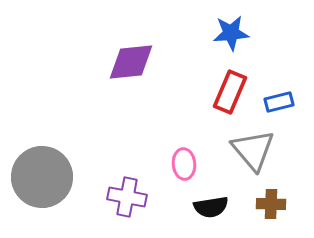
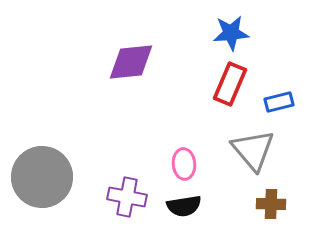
red rectangle: moved 8 px up
black semicircle: moved 27 px left, 1 px up
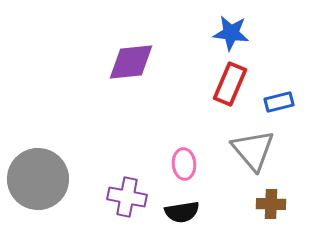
blue star: rotated 12 degrees clockwise
gray circle: moved 4 px left, 2 px down
black semicircle: moved 2 px left, 6 px down
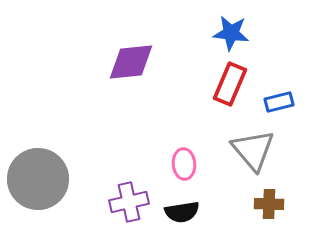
purple cross: moved 2 px right, 5 px down; rotated 24 degrees counterclockwise
brown cross: moved 2 px left
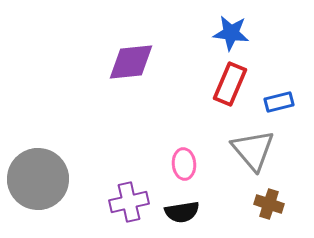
brown cross: rotated 16 degrees clockwise
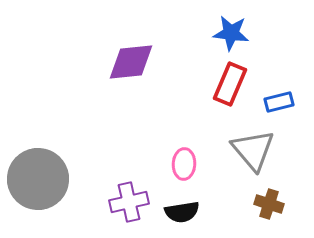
pink ellipse: rotated 8 degrees clockwise
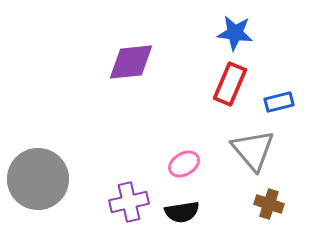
blue star: moved 4 px right
pink ellipse: rotated 56 degrees clockwise
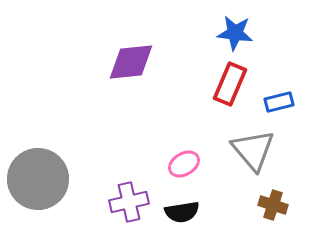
brown cross: moved 4 px right, 1 px down
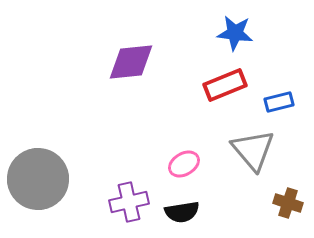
red rectangle: moved 5 px left, 1 px down; rotated 45 degrees clockwise
brown cross: moved 15 px right, 2 px up
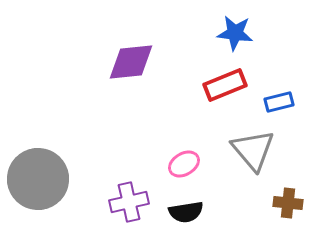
brown cross: rotated 12 degrees counterclockwise
black semicircle: moved 4 px right
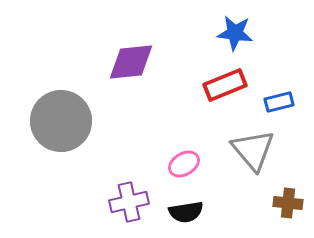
gray circle: moved 23 px right, 58 px up
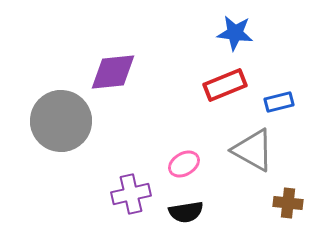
purple diamond: moved 18 px left, 10 px down
gray triangle: rotated 21 degrees counterclockwise
purple cross: moved 2 px right, 8 px up
